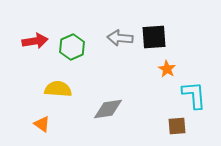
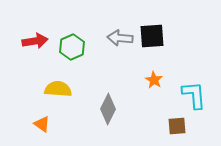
black square: moved 2 px left, 1 px up
orange star: moved 13 px left, 11 px down
gray diamond: rotated 56 degrees counterclockwise
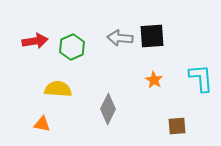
cyan L-shape: moved 7 px right, 17 px up
orange triangle: rotated 24 degrees counterclockwise
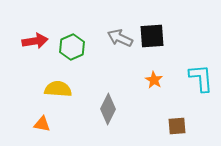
gray arrow: rotated 20 degrees clockwise
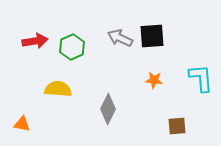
orange star: rotated 24 degrees counterclockwise
orange triangle: moved 20 px left
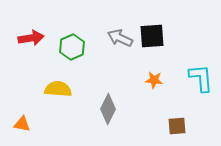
red arrow: moved 4 px left, 3 px up
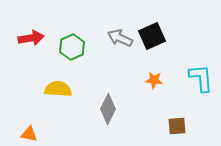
black square: rotated 20 degrees counterclockwise
orange triangle: moved 7 px right, 10 px down
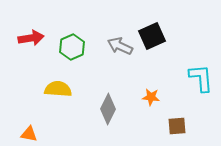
gray arrow: moved 8 px down
orange star: moved 3 px left, 17 px down
